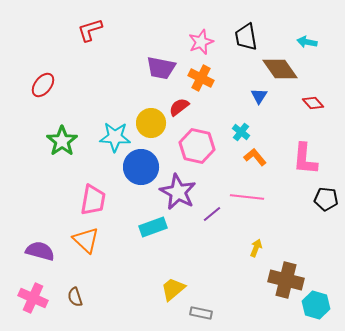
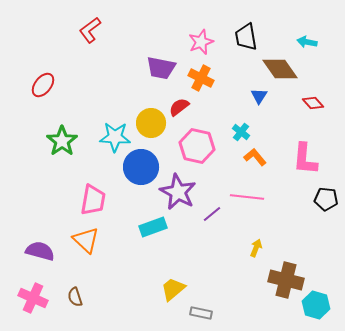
red L-shape: rotated 20 degrees counterclockwise
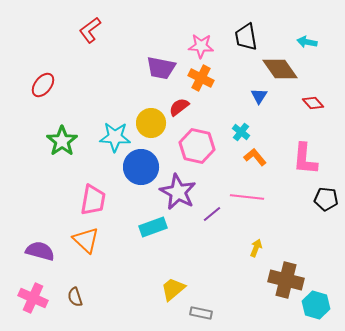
pink star: moved 4 px down; rotated 25 degrees clockwise
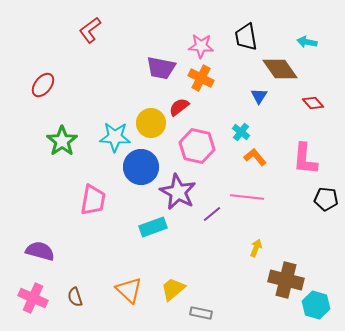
orange triangle: moved 43 px right, 50 px down
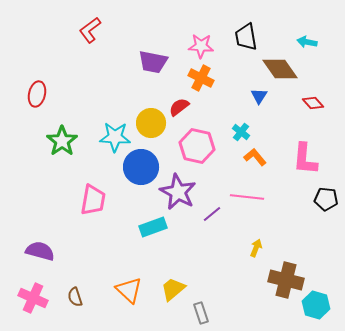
purple trapezoid: moved 8 px left, 6 px up
red ellipse: moved 6 px left, 9 px down; rotated 25 degrees counterclockwise
gray rectangle: rotated 60 degrees clockwise
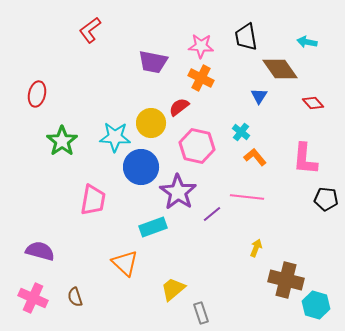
purple star: rotated 6 degrees clockwise
orange triangle: moved 4 px left, 27 px up
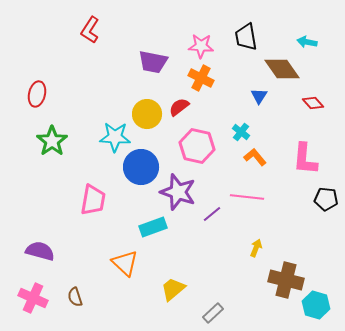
red L-shape: rotated 20 degrees counterclockwise
brown diamond: moved 2 px right
yellow circle: moved 4 px left, 9 px up
green star: moved 10 px left
purple star: rotated 15 degrees counterclockwise
gray rectangle: moved 12 px right; rotated 65 degrees clockwise
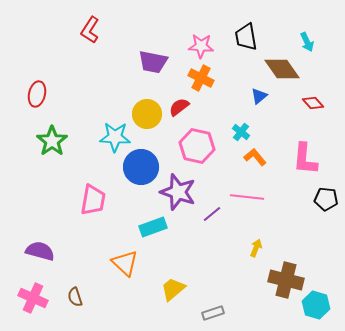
cyan arrow: rotated 126 degrees counterclockwise
blue triangle: rotated 18 degrees clockwise
gray rectangle: rotated 25 degrees clockwise
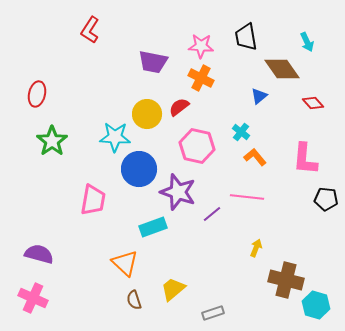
blue circle: moved 2 px left, 2 px down
purple semicircle: moved 1 px left, 3 px down
brown semicircle: moved 59 px right, 3 px down
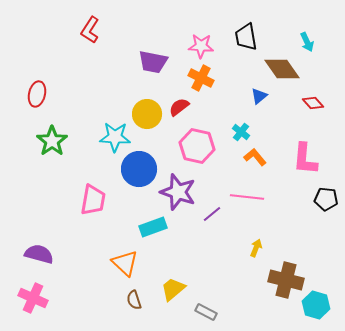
gray rectangle: moved 7 px left, 1 px up; rotated 45 degrees clockwise
